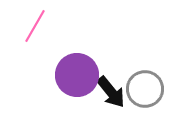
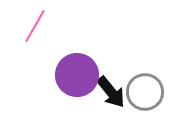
gray circle: moved 3 px down
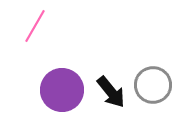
purple circle: moved 15 px left, 15 px down
gray circle: moved 8 px right, 7 px up
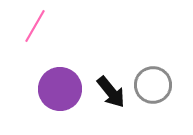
purple circle: moved 2 px left, 1 px up
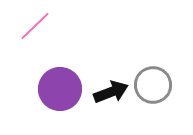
pink line: rotated 16 degrees clockwise
black arrow: rotated 72 degrees counterclockwise
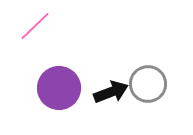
gray circle: moved 5 px left, 1 px up
purple circle: moved 1 px left, 1 px up
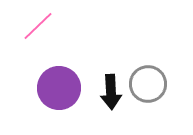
pink line: moved 3 px right
black arrow: rotated 108 degrees clockwise
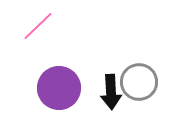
gray circle: moved 9 px left, 2 px up
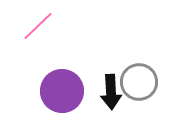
purple circle: moved 3 px right, 3 px down
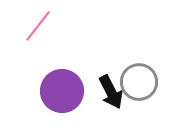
pink line: rotated 8 degrees counterclockwise
black arrow: rotated 24 degrees counterclockwise
